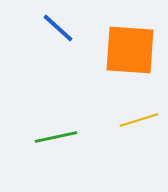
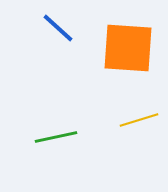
orange square: moved 2 px left, 2 px up
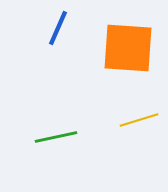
blue line: rotated 72 degrees clockwise
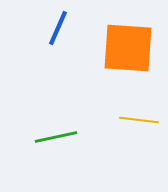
yellow line: rotated 24 degrees clockwise
